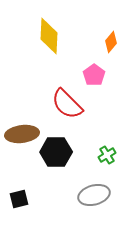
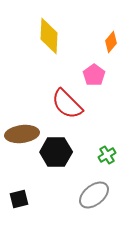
gray ellipse: rotated 24 degrees counterclockwise
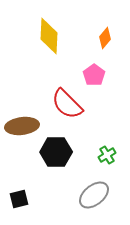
orange diamond: moved 6 px left, 4 px up
brown ellipse: moved 8 px up
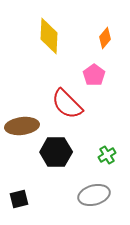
gray ellipse: rotated 24 degrees clockwise
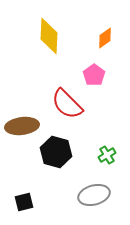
orange diamond: rotated 15 degrees clockwise
black hexagon: rotated 16 degrees clockwise
black square: moved 5 px right, 3 px down
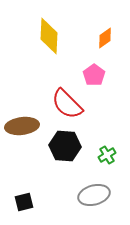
black hexagon: moved 9 px right, 6 px up; rotated 12 degrees counterclockwise
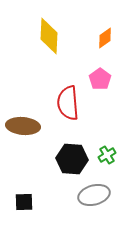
pink pentagon: moved 6 px right, 4 px down
red semicircle: moved 1 px right, 1 px up; rotated 40 degrees clockwise
brown ellipse: moved 1 px right; rotated 12 degrees clockwise
black hexagon: moved 7 px right, 13 px down
black square: rotated 12 degrees clockwise
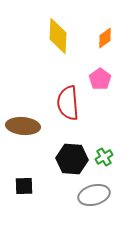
yellow diamond: moved 9 px right
green cross: moved 3 px left, 2 px down
black square: moved 16 px up
